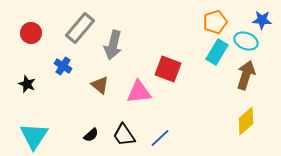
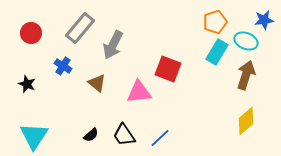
blue star: moved 2 px right; rotated 12 degrees counterclockwise
gray arrow: rotated 12 degrees clockwise
brown triangle: moved 3 px left, 2 px up
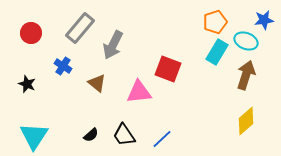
blue line: moved 2 px right, 1 px down
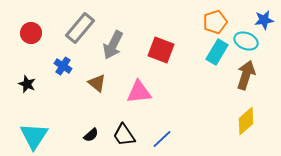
red square: moved 7 px left, 19 px up
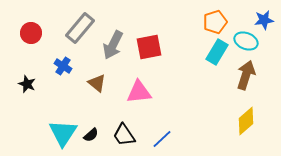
red square: moved 12 px left, 3 px up; rotated 32 degrees counterclockwise
cyan triangle: moved 29 px right, 3 px up
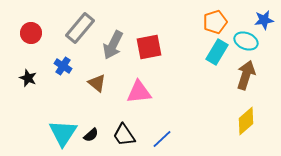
black star: moved 1 px right, 6 px up
